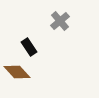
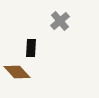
black rectangle: moved 2 px right, 1 px down; rotated 36 degrees clockwise
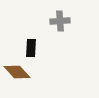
gray cross: rotated 36 degrees clockwise
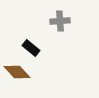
black rectangle: rotated 54 degrees counterclockwise
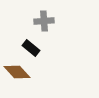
gray cross: moved 16 px left
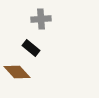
gray cross: moved 3 px left, 2 px up
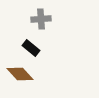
brown diamond: moved 3 px right, 2 px down
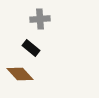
gray cross: moved 1 px left
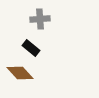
brown diamond: moved 1 px up
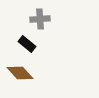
black rectangle: moved 4 px left, 4 px up
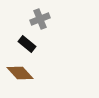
gray cross: rotated 18 degrees counterclockwise
